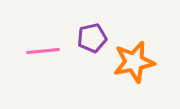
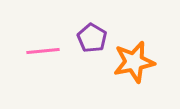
purple pentagon: rotated 28 degrees counterclockwise
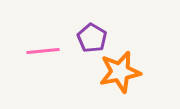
orange star: moved 14 px left, 10 px down
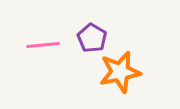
pink line: moved 6 px up
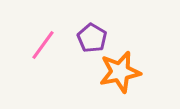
pink line: rotated 48 degrees counterclockwise
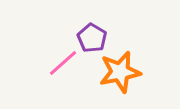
pink line: moved 20 px right, 18 px down; rotated 12 degrees clockwise
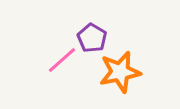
pink line: moved 1 px left, 3 px up
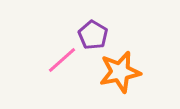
purple pentagon: moved 1 px right, 3 px up
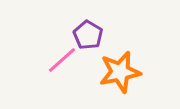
purple pentagon: moved 5 px left
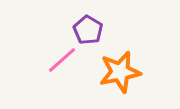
purple pentagon: moved 5 px up
